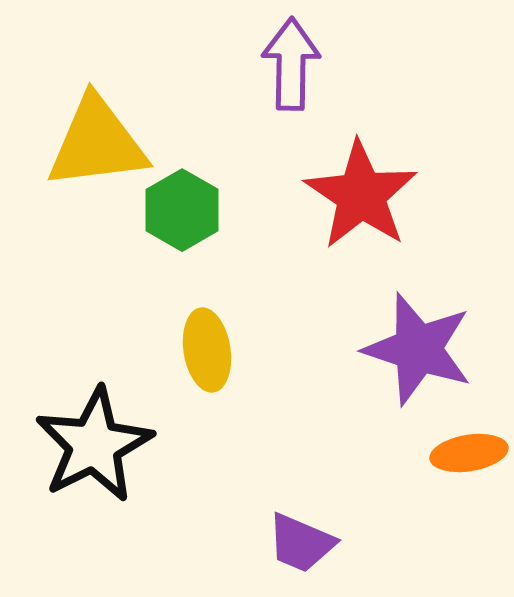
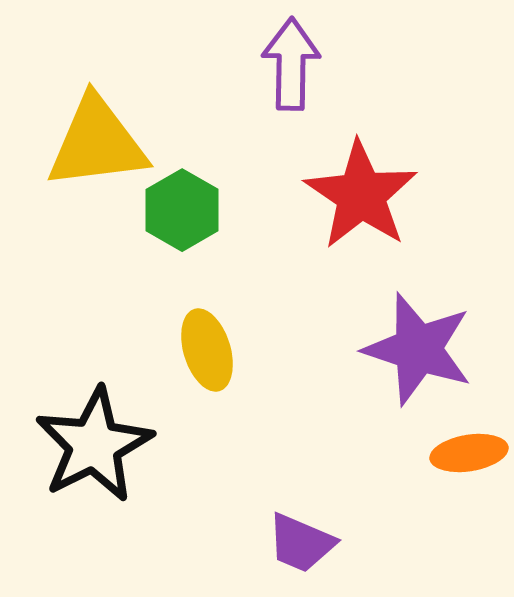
yellow ellipse: rotated 8 degrees counterclockwise
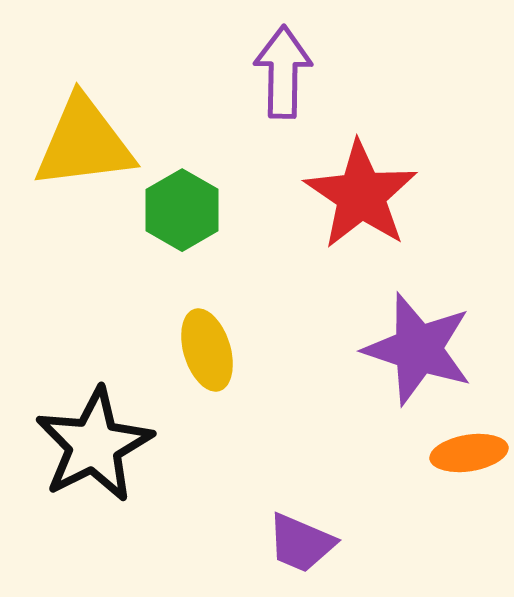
purple arrow: moved 8 px left, 8 px down
yellow triangle: moved 13 px left
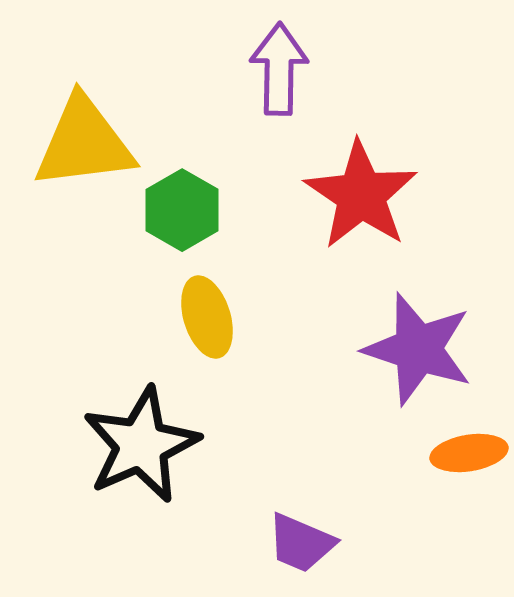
purple arrow: moved 4 px left, 3 px up
yellow ellipse: moved 33 px up
black star: moved 47 px right; rotated 3 degrees clockwise
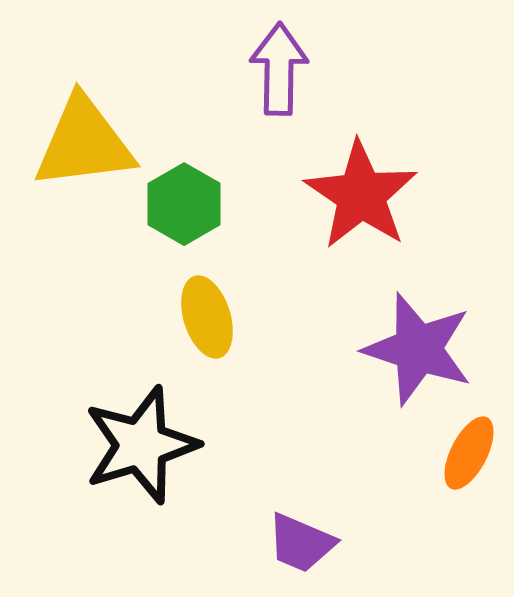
green hexagon: moved 2 px right, 6 px up
black star: rotated 7 degrees clockwise
orange ellipse: rotated 54 degrees counterclockwise
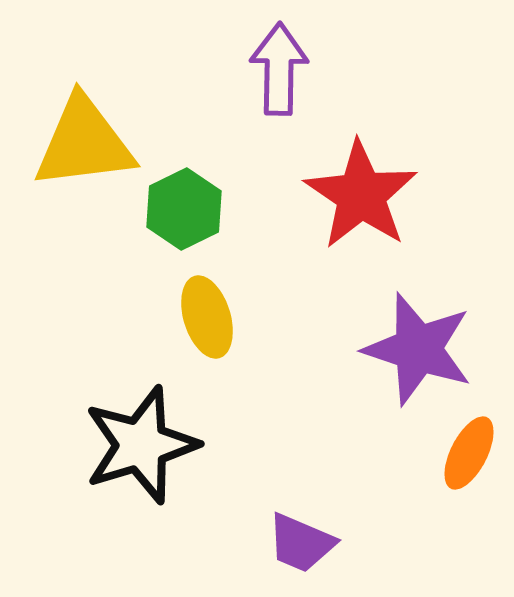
green hexagon: moved 5 px down; rotated 4 degrees clockwise
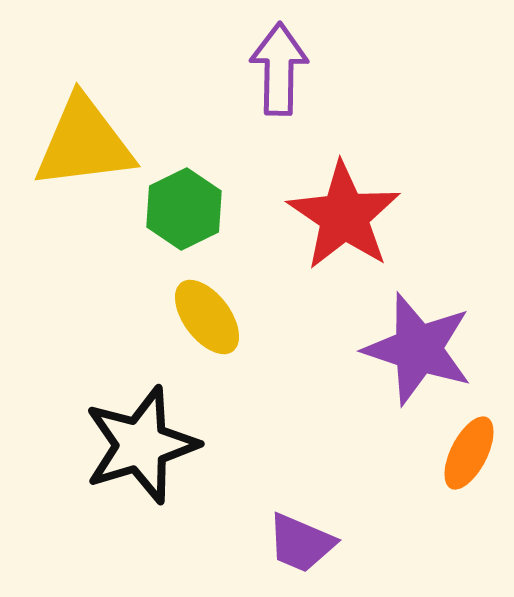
red star: moved 17 px left, 21 px down
yellow ellipse: rotated 20 degrees counterclockwise
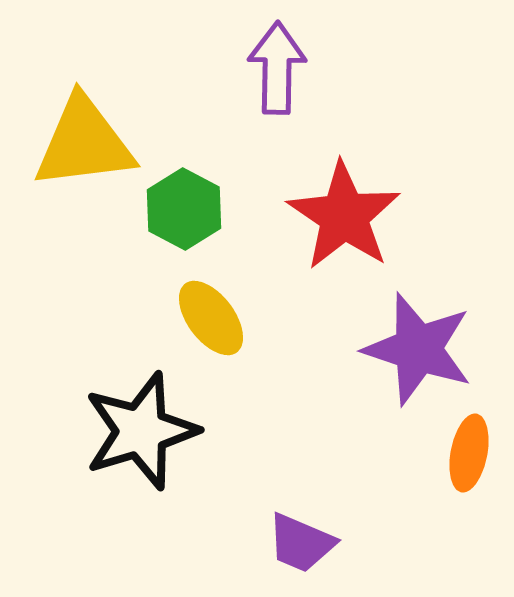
purple arrow: moved 2 px left, 1 px up
green hexagon: rotated 6 degrees counterclockwise
yellow ellipse: moved 4 px right, 1 px down
black star: moved 14 px up
orange ellipse: rotated 16 degrees counterclockwise
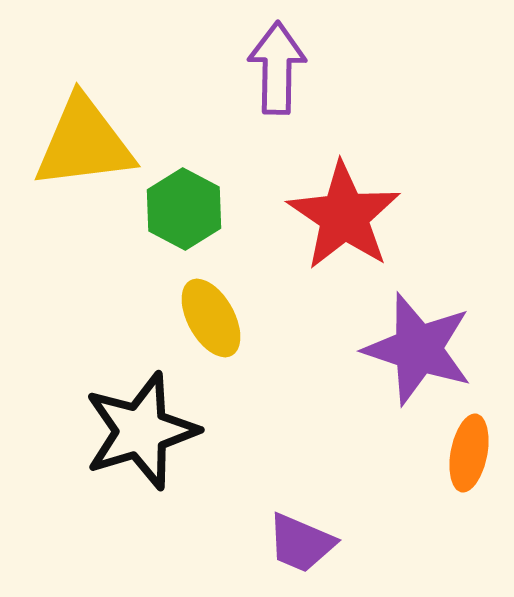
yellow ellipse: rotated 8 degrees clockwise
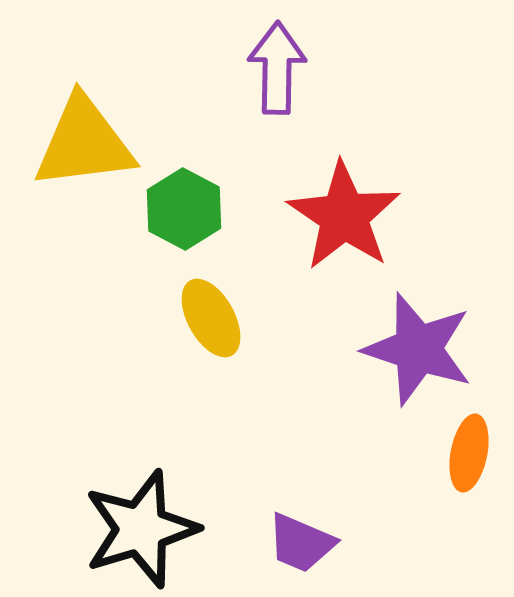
black star: moved 98 px down
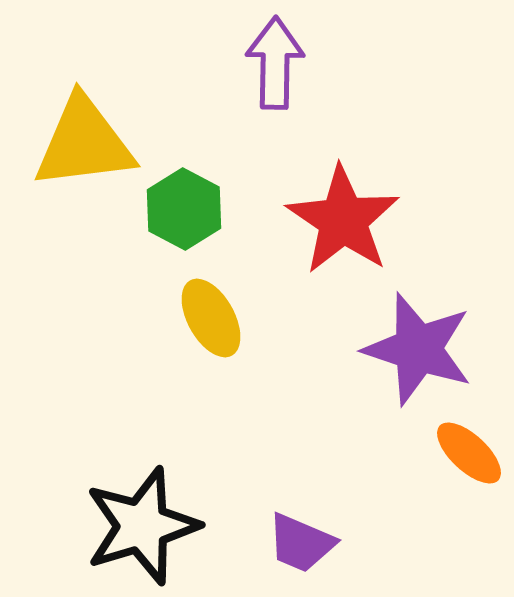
purple arrow: moved 2 px left, 5 px up
red star: moved 1 px left, 4 px down
orange ellipse: rotated 58 degrees counterclockwise
black star: moved 1 px right, 3 px up
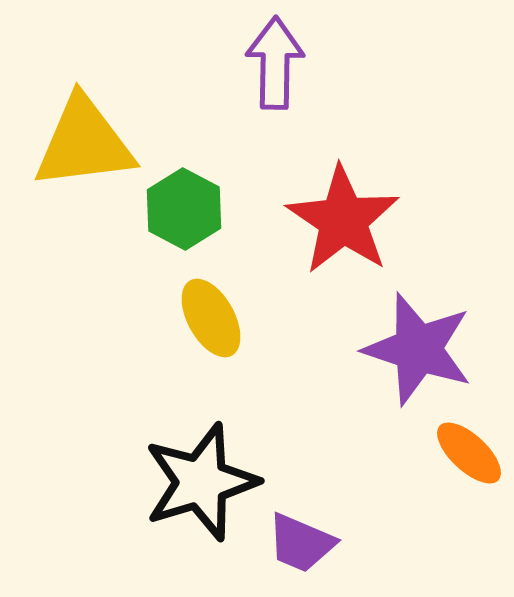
black star: moved 59 px right, 44 px up
